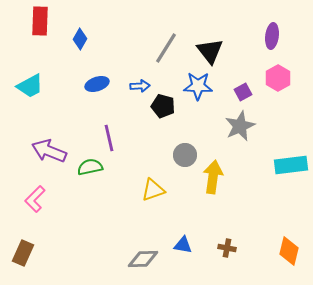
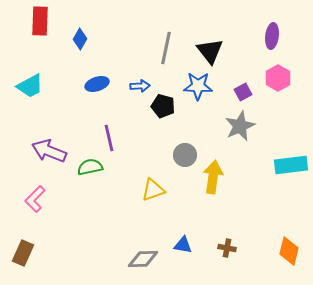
gray line: rotated 20 degrees counterclockwise
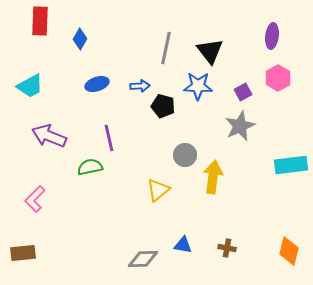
purple arrow: moved 15 px up
yellow triangle: moved 5 px right; rotated 20 degrees counterclockwise
brown rectangle: rotated 60 degrees clockwise
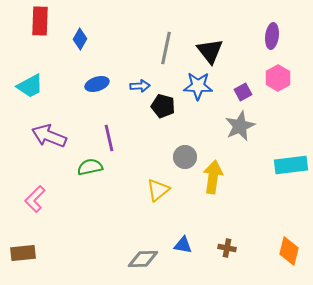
gray circle: moved 2 px down
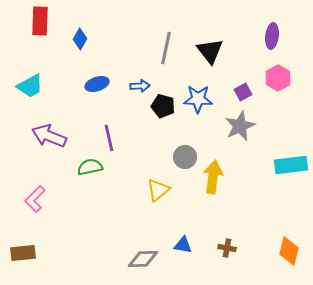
blue star: moved 13 px down
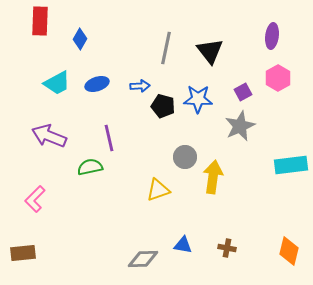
cyan trapezoid: moved 27 px right, 3 px up
yellow triangle: rotated 20 degrees clockwise
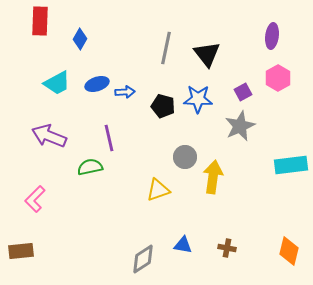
black triangle: moved 3 px left, 3 px down
blue arrow: moved 15 px left, 6 px down
brown rectangle: moved 2 px left, 2 px up
gray diamond: rotated 32 degrees counterclockwise
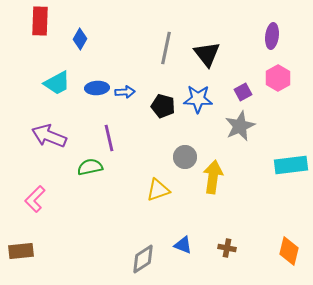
blue ellipse: moved 4 px down; rotated 15 degrees clockwise
blue triangle: rotated 12 degrees clockwise
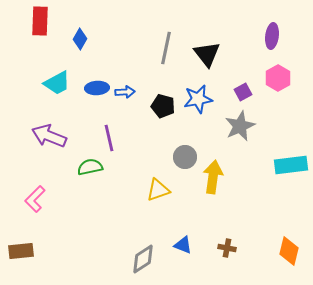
blue star: rotated 12 degrees counterclockwise
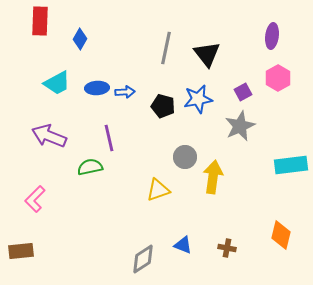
orange diamond: moved 8 px left, 16 px up
